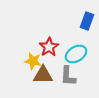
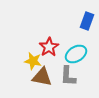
brown triangle: moved 1 px left, 2 px down; rotated 10 degrees clockwise
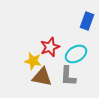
red star: moved 1 px right; rotated 12 degrees clockwise
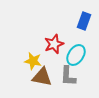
blue rectangle: moved 3 px left
red star: moved 4 px right, 3 px up
cyan ellipse: moved 1 px down; rotated 25 degrees counterclockwise
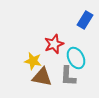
blue rectangle: moved 1 px right, 1 px up; rotated 12 degrees clockwise
cyan ellipse: moved 3 px down; rotated 60 degrees counterclockwise
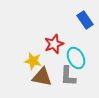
blue rectangle: rotated 66 degrees counterclockwise
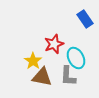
blue rectangle: moved 1 px up
yellow star: rotated 24 degrees clockwise
